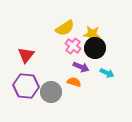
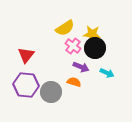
purple hexagon: moved 1 px up
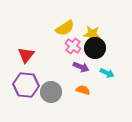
orange semicircle: moved 9 px right, 8 px down
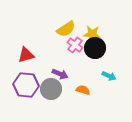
yellow semicircle: moved 1 px right, 1 px down
pink cross: moved 2 px right, 1 px up
red triangle: rotated 36 degrees clockwise
purple arrow: moved 21 px left, 7 px down
cyan arrow: moved 2 px right, 3 px down
gray circle: moved 3 px up
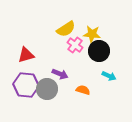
black circle: moved 4 px right, 3 px down
gray circle: moved 4 px left
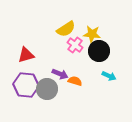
orange semicircle: moved 8 px left, 9 px up
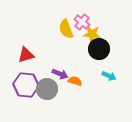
yellow semicircle: rotated 102 degrees clockwise
pink cross: moved 7 px right, 23 px up
black circle: moved 2 px up
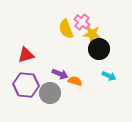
gray circle: moved 3 px right, 4 px down
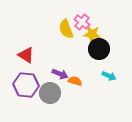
red triangle: rotated 48 degrees clockwise
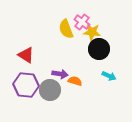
yellow star: moved 2 px up
purple arrow: rotated 14 degrees counterclockwise
gray circle: moved 3 px up
